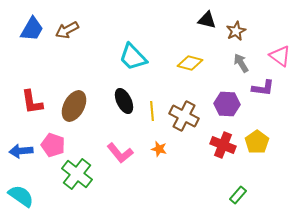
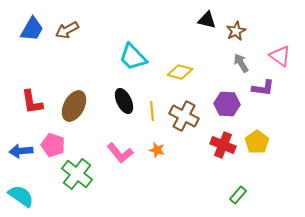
yellow diamond: moved 10 px left, 9 px down
orange star: moved 2 px left, 1 px down
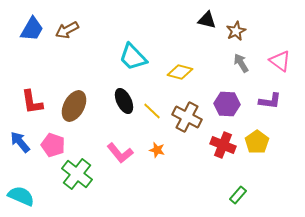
pink triangle: moved 5 px down
purple L-shape: moved 7 px right, 13 px down
yellow line: rotated 42 degrees counterclockwise
brown cross: moved 3 px right, 1 px down
blue arrow: moved 1 px left, 9 px up; rotated 55 degrees clockwise
cyan semicircle: rotated 12 degrees counterclockwise
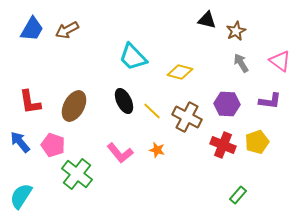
red L-shape: moved 2 px left
yellow pentagon: rotated 15 degrees clockwise
cyan semicircle: rotated 80 degrees counterclockwise
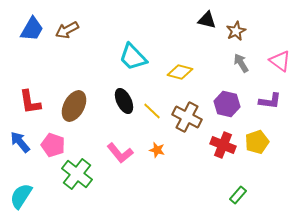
purple hexagon: rotated 10 degrees clockwise
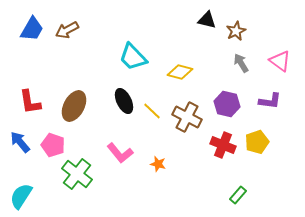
orange star: moved 1 px right, 14 px down
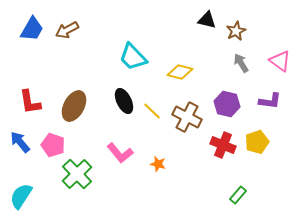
green cross: rotated 8 degrees clockwise
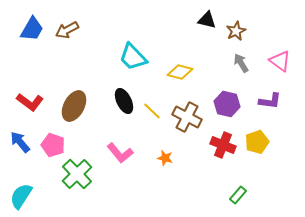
red L-shape: rotated 44 degrees counterclockwise
orange star: moved 7 px right, 6 px up
